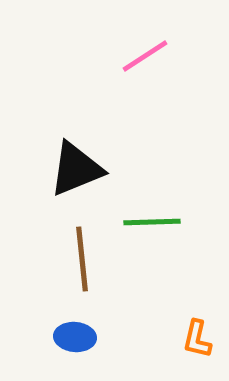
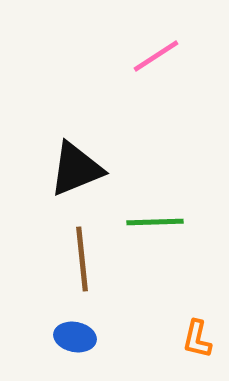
pink line: moved 11 px right
green line: moved 3 px right
blue ellipse: rotated 6 degrees clockwise
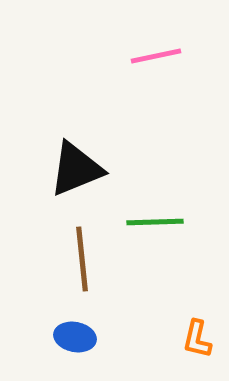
pink line: rotated 21 degrees clockwise
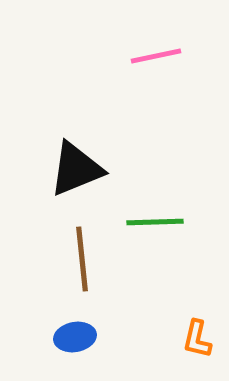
blue ellipse: rotated 21 degrees counterclockwise
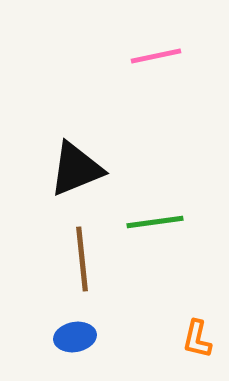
green line: rotated 6 degrees counterclockwise
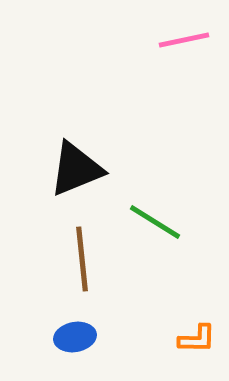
pink line: moved 28 px right, 16 px up
green line: rotated 40 degrees clockwise
orange L-shape: rotated 102 degrees counterclockwise
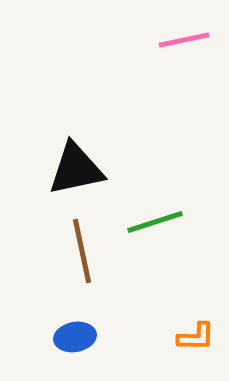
black triangle: rotated 10 degrees clockwise
green line: rotated 50 degrees counterclockwise
brown line: moved 8 px up; rotated 6 degrees counterclockwise
orange L-shape: moved 1 px left, 2 px up
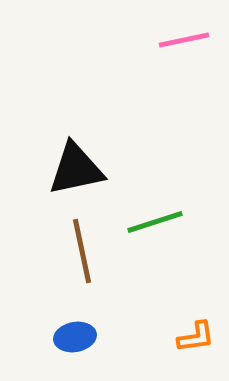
orange L-shape: rotated 9 degrees counterclockwise
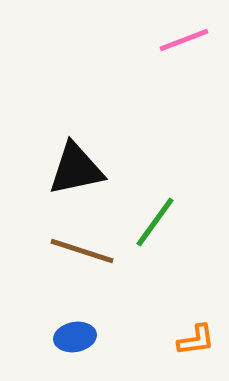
pink line: rotated 9 degrees counterclockwise
green line: rotated 36 degrees counterclockwise
brown line: rotated 60 degrees counterclockwise
orange L-shape: moved 3 px down
